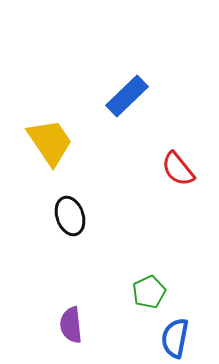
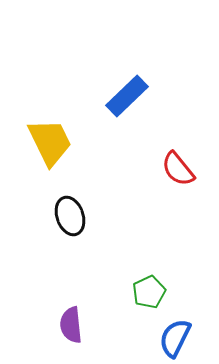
yellow trapezoid: rotated 8 degrees clockwise
blue semicircle: rotated 15 degrees clockwise
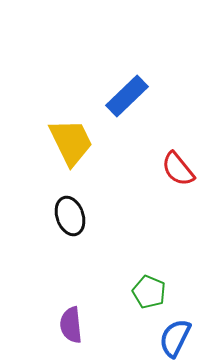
yellow trapezoid: moved 21 px right
green pentagon: rotated 24 degrees counterclockwise
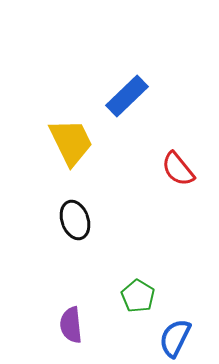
black ellipse: moved 5 px right, 4 px down
green pentagon: moved 11 px left, 4 px down; rotated 8 degrees clockwise
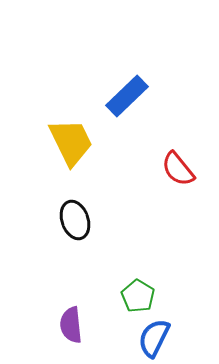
blue semicircle: moved 21 px left
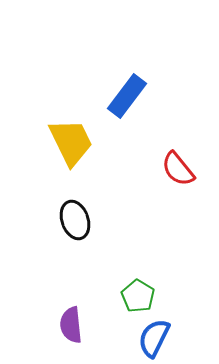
blue rectangle: rotated 9 degrees counterclockwise
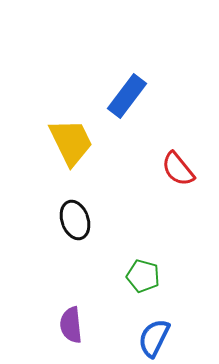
green pentagon: moved 5 px right, 20 px up; rotated 16 degrees counterclockwise
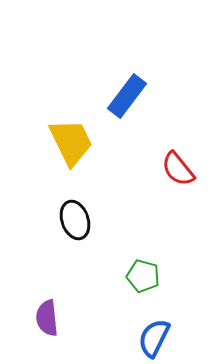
purple semicircle: moved 24 px left, 7 px up
